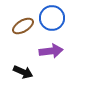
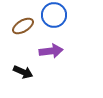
blue circle: moved 2 px right, 3 px up
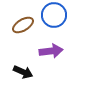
brown ellipse: moved 1 px up
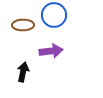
brown ellipse: rotated 30 degrees clockwise
black arrow: rotated 102 degrees counterclockwise
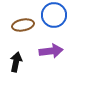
brown ellipse: rotated 10 degrees counterclockwise
black arrow: moved 7 px left, 10 px up
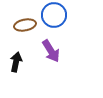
brown ellipse: moved 2 px right
purple arrow: rotated 65 degrees clockwise
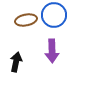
brown ellipse: moved 1 px right, 5 px up
purple arrow: moved 1 px right; rotated 30 degrees clockwise
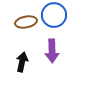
brown ellipse: moved 2 px down
black arrow: moved 6 px right
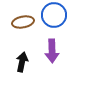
brown ellipse: moved 3 px left
